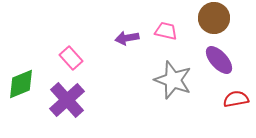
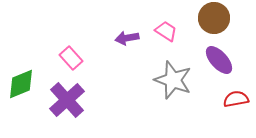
pink trapezoid: rotated 20 degrees clockwise
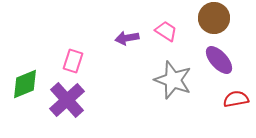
pink rectangle: moved 2 px right, 3 px down; rotated 60 degrees clockwise
green diamond: moved 4 px right
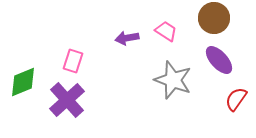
green diamond: moved 2 px left, 2 px up
red semicircle: rotated 45 degrees counterclockwise
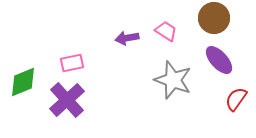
pink rectangle: moved 1 px left, 2 px down; rotated 60 degrees clockwise
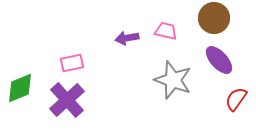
pink trapezoid: rotated 20 degrees counterclockwise
green diamond: moved 3 px left, 6 px down
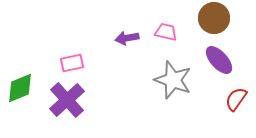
pink trapezoid: moved 1 px down
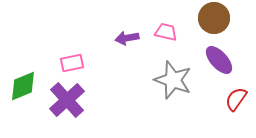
green diamond: moved 3 px right, 2 px up
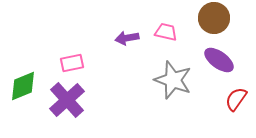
purple ellipse: rotated 12 degrees counterclockwise
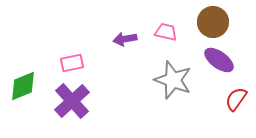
brown circle: moved 1 px left, 4 px down
purple arrow: moved 2 px left, 1 px down
purple cross: moved 5 px right, 1 px down
